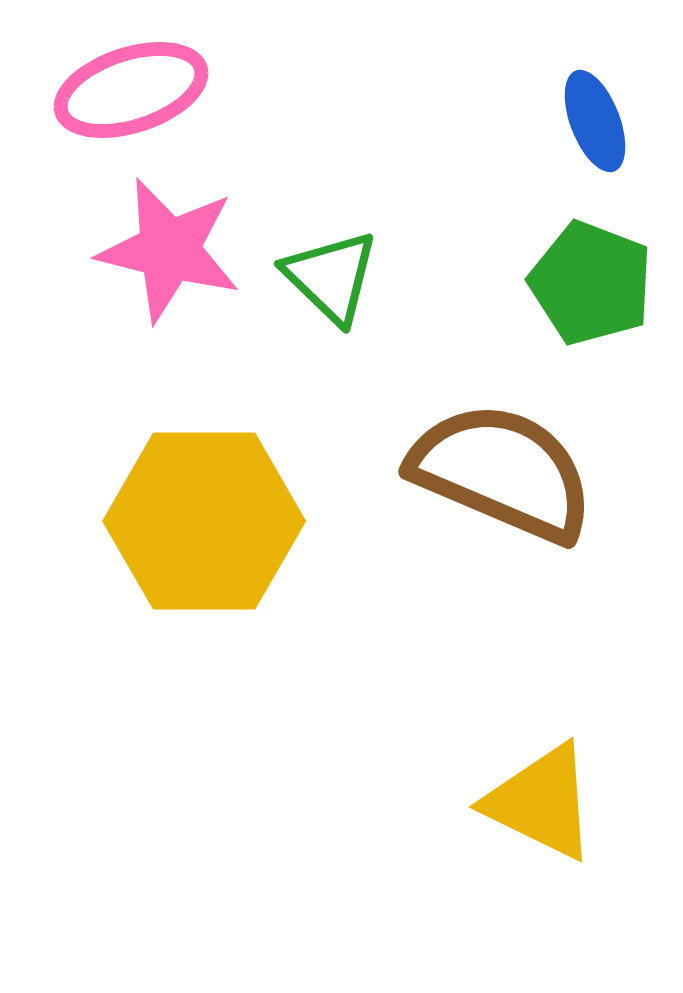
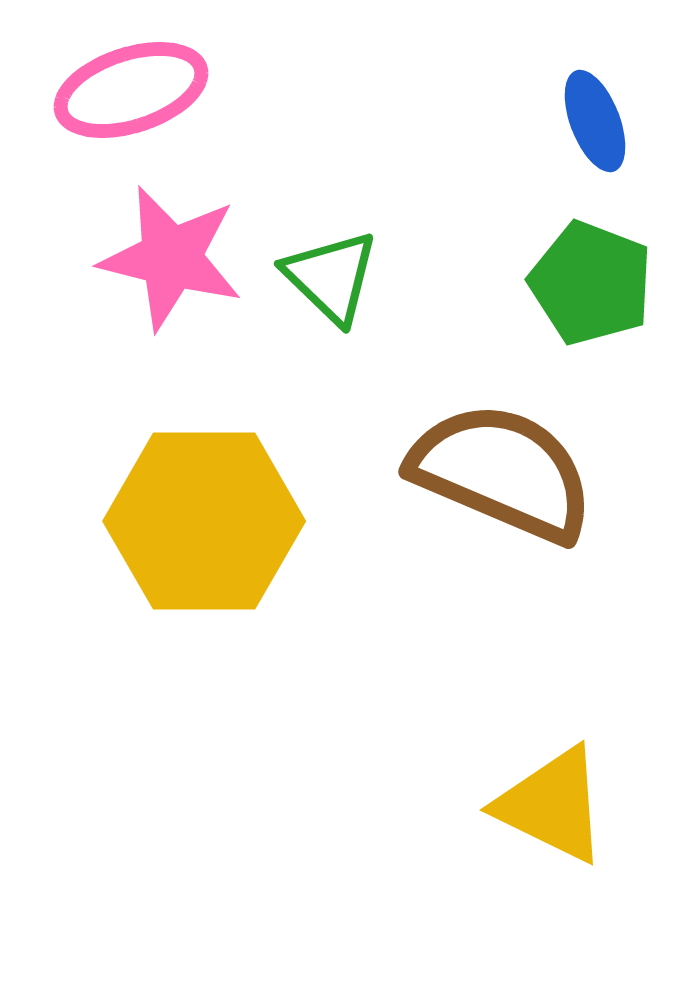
pink star: moved 2 px right, 8 px down
yellow triangle: moved 11 px right, 3 px down
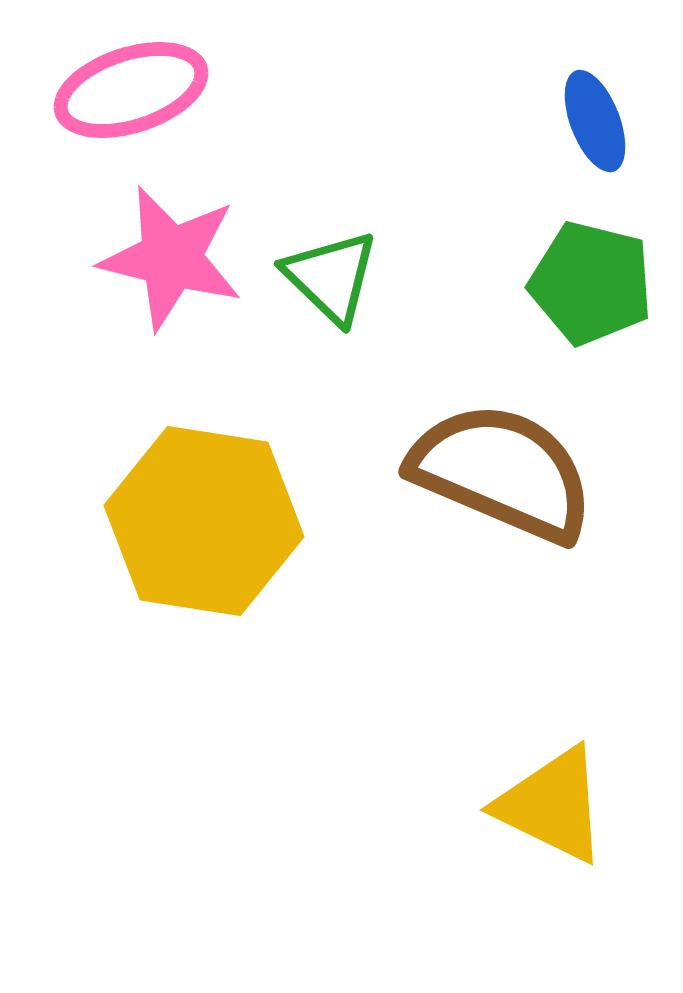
green pentagon: rotated 7 degrees counterclockwise
yellow hexagon: rotated 9 degrees clockwise
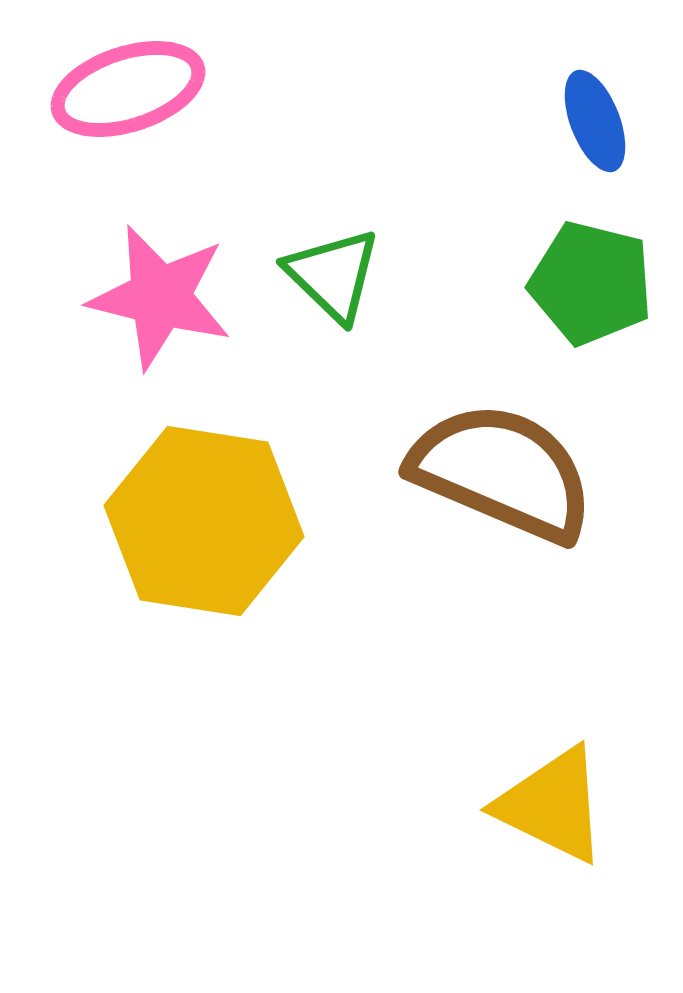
pink ellipse: moved 3 px left, 1 px up
pink star: moved 11 px left, 39 px down
green triangle: moved 2 px right, 2 px up
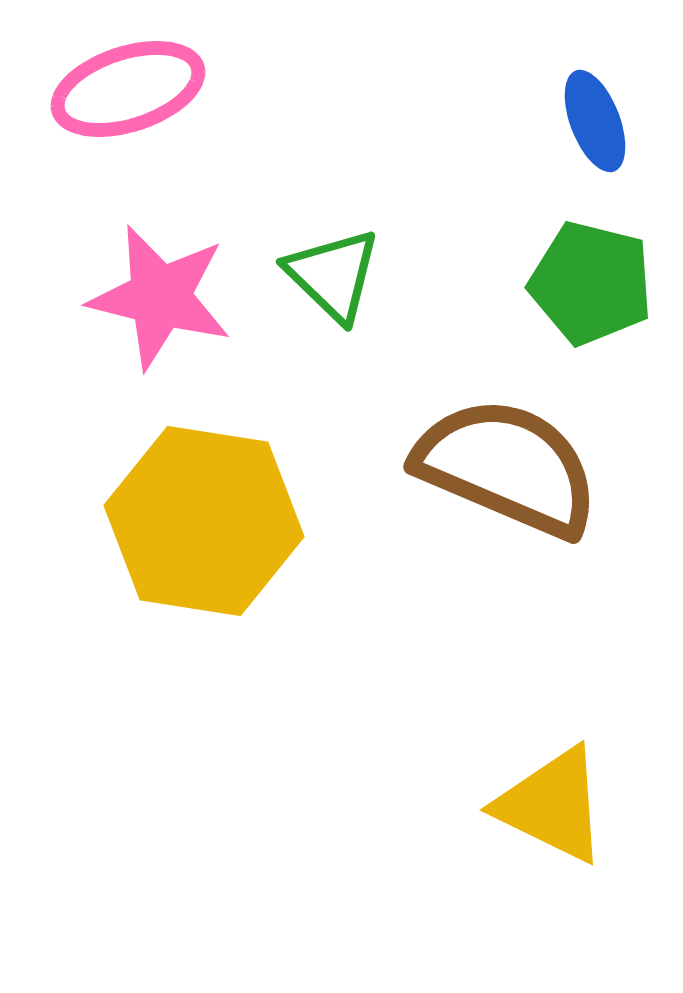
brown semicircle: moved 5 px right, 5 px up
